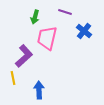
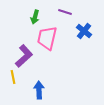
yellow line: moved 1 px up
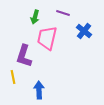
purple line: moved 2 px left, 1 px down
purple L-shape: rotated 150 degrees clockwise
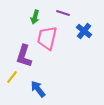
yellow line: moved 1 px left; rotated 48 degrees clockwise
blue arrow: moved 1 px left, 1 px up; rotated 36 degrees counterclockwise
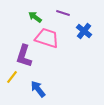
green arrow: rotated 112 degrees clockwise
pink trapezoid: rotated 95 degrees clockwise
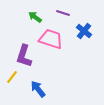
pink trapezoid: moved 4 px right, 1 px down
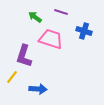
purple line: moved 2 px left, 1 px up
blue cross: rotated 21 degrees counterclockwise
blue arrow: rotated 132 degrees clockwise
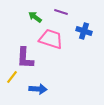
purple L-shape: moved 1 px right, 2 px down; rotated 15 degrees counterclockwise
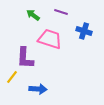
green arrow: moved 2 px left, 2 px up
pink trapezoid: moved 1 px left
